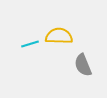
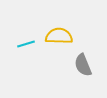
cyan line: moved 4 px left
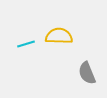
gray semicircle: moved 4 px right, 8 px down
